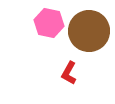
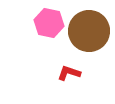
red L-shape: rotated 80 degrees clockwise
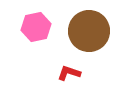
pink hexagon: moved 13 px left, 4 px down; rotated 24 degrees counterclockwise
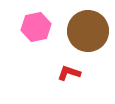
brown circle: moved 1 px left
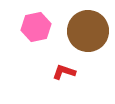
red L-shape: moved 5 px left, 1 px up
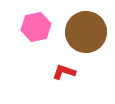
brown circle: moved 2 px left, 1 px down
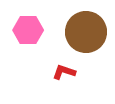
pink hexagon: moved 8 px left, 3 px down; rotated 12 degrees clockwise
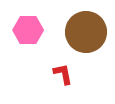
red L-shape: moved 1 px left, 2 px down; rotated 60 degrees clockwise
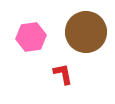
pink hexagon: moved 3 px right, 7 px down; rotated 8 degrees counterclockwise
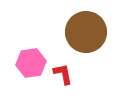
pink hexagon: moved 26 px down
